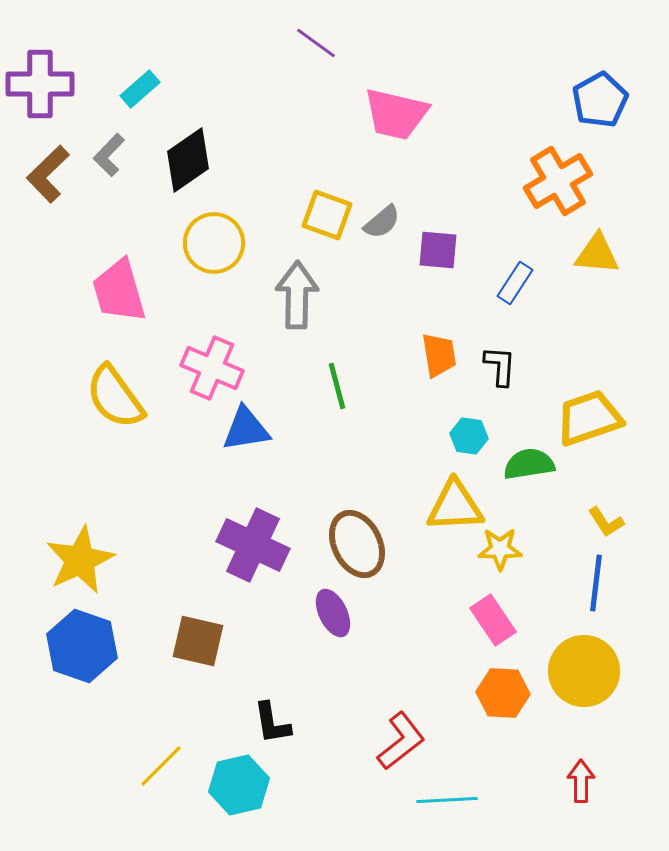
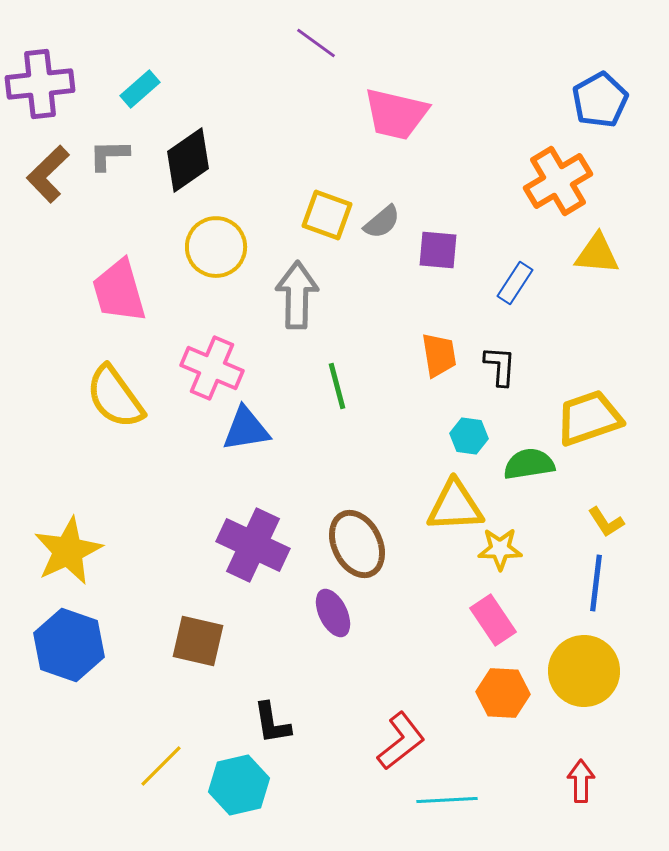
purple cross at (40, 84): rotated 6 degrees counterclockwise
gray L-shape at (109, 155): rotated 45 degrees clockwise
yellow circle at (214, 243): moved 2 px right, 4 px down
yellow star at (80, 560): moved 12 px left, 9 px up
blue hexagon at (82, 646): moved 13 px left, 1 px up
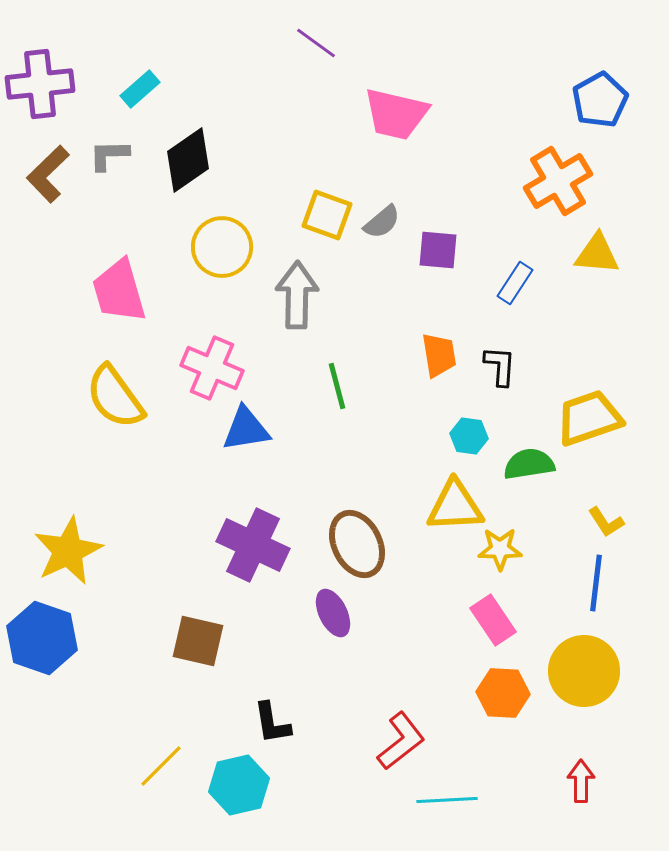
yellow circle at (216, 247): moved 6 px right
blue hexagon at (69, 645): moved 27 px left, 7 px up
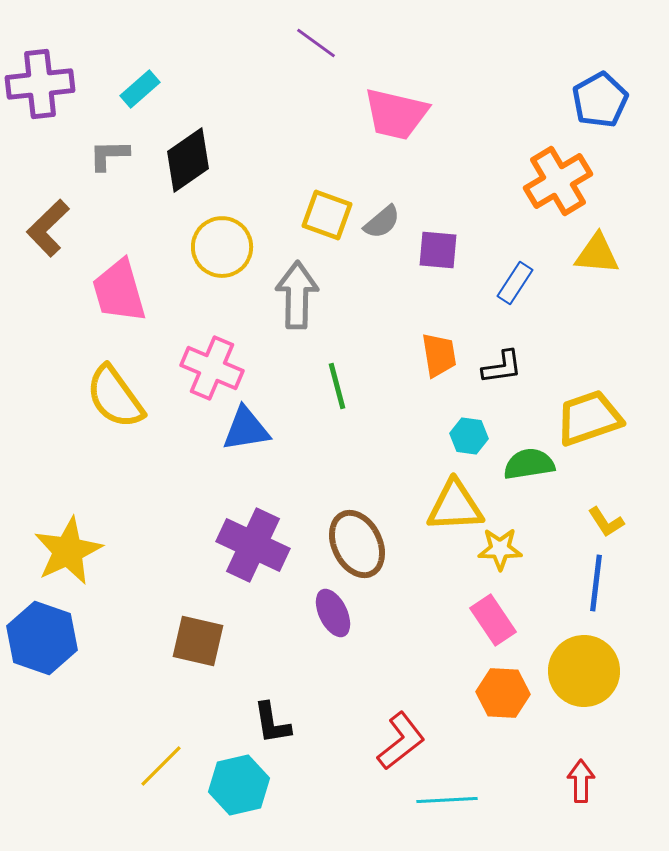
brown L-shape at (48, 174): moved 54 px down
black L-shape at (500, 366): moved 2 px right, 1 px down; rotated 78 degrees clockwise
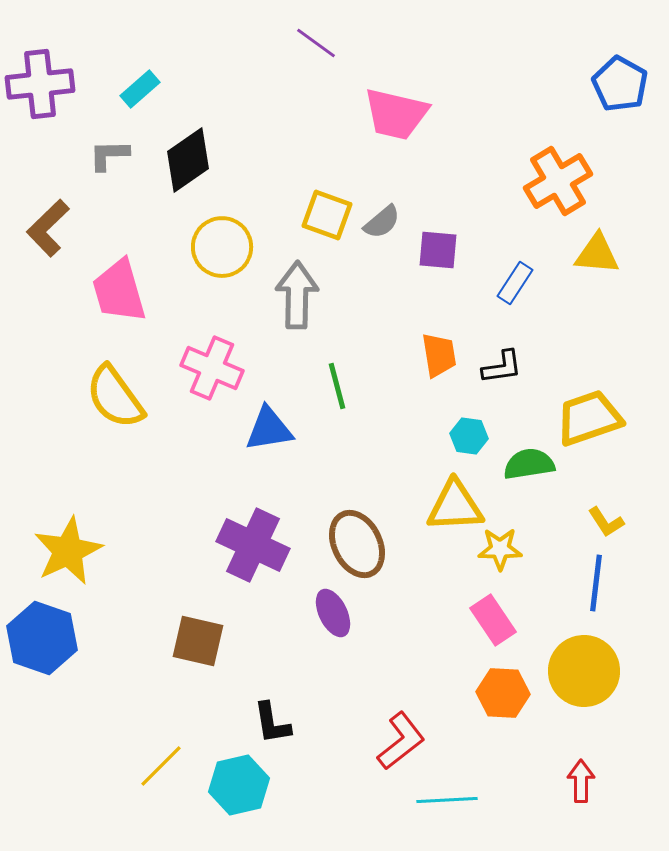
blue pentagon at (600, 100): moved 20 px right, 16 px up; rotated 14 degrees counterclockwise
blue triangle at (246, 429): moved 23 px right
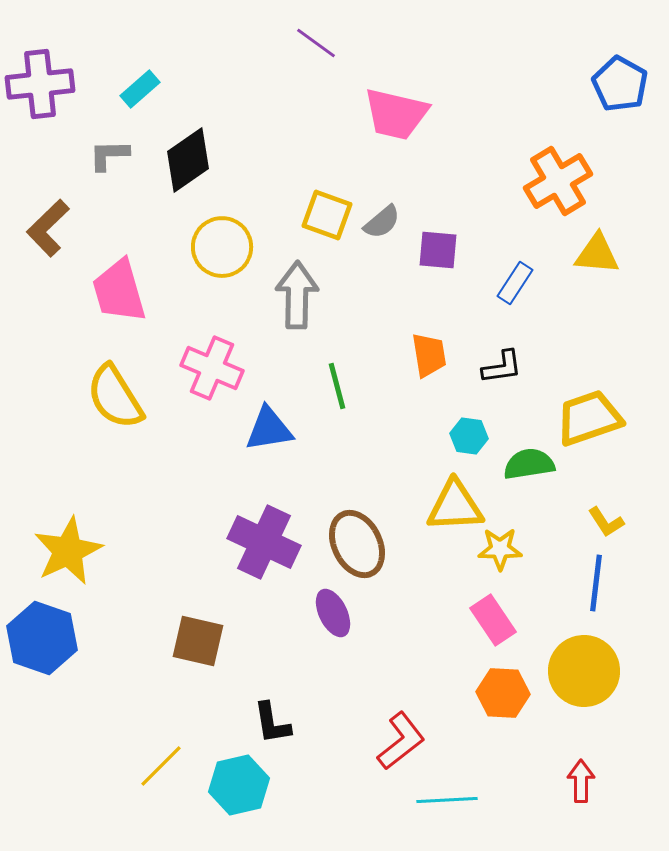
orange trapezoid at (439, 355): moved 10 px left
yellow semicircle at (115, 397): rotated 4 degrees clockwise
purple cross at (253, 545): moved 11 px right, 3 px up
